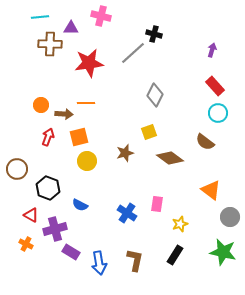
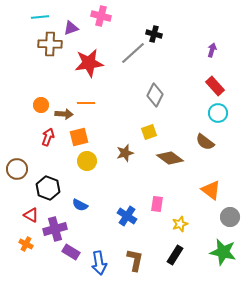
purple triangle: rotated 21 degrees counterclockwise
blue cross: moved 3 px down
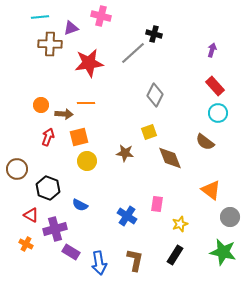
brown star: rotated 24 degrees clockwise
brown diamond: rotated 32 degrees clockwise
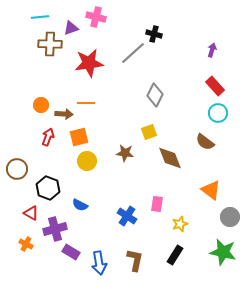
pink cross: moved 5 px left, 1 px down
red triangle: moved 2 px up
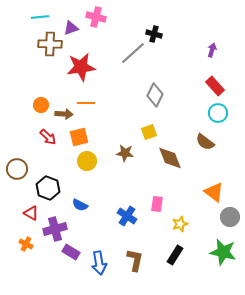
red star: moved 8 px left, 4 px down
red arrow: rotated 114 degrees clockwise
orange triangle: moved 3 px right, 2 px down
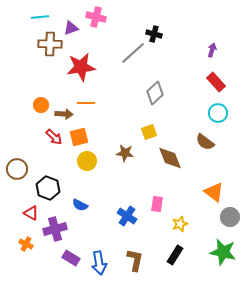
red rectangle: moved 1 px right, 4 px up
gray diamond: moved 2 px up; rotated 20 degrees clockwise
red arrow: moved 6 px right
purple rectangle: moved 6 px down
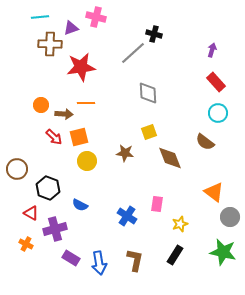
gray diamond: moved 7 px left; rotated 50 degrees counterclockwise
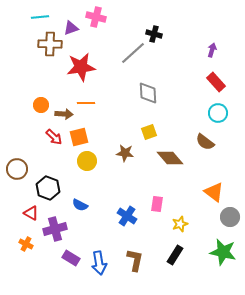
brown diamond: rotated 20 degrees counterclockwise
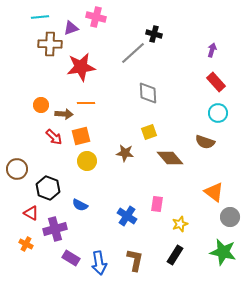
orange square: moved 2 px right, 1 px up
brown semicircle: rotated 18 degrees counterclockwise
